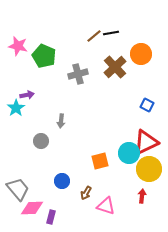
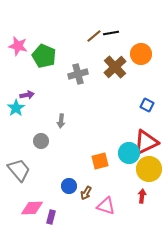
blue circle: moved 7 px right, 5 px down
gray trapezoid: moved 1 px right, 19 px up
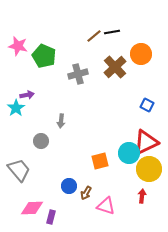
black line: moved 1 px right, 1 px up
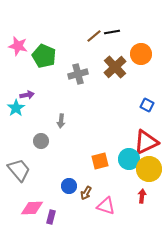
cyan circle: moved 6 px down
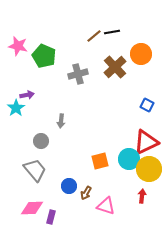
gray trapezoid: moved 16 px right
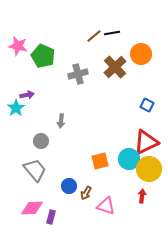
black line: moved 1 px down
green pentagon: moved 1 px left
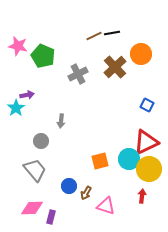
brown line: rotated 14 degrees clockwise
gray cross: rotated 12 degrees counterclockwise
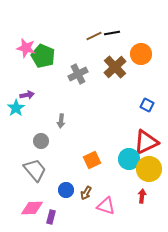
pink star: moved 8 px right, 2 px down
orange square: moved 8 px left, 1 px up; rotated 12 degrees counterclockwise
blue circle: moved 3 px left, 4 px down
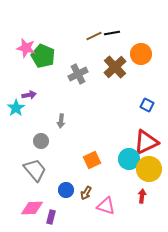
purple arrow: moved 2 px right
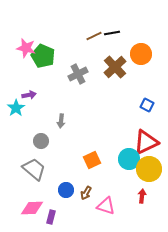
gray trapezoid: moved 1 px left, 1 px up; rotated 10 degrees counterclockwise
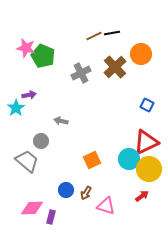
gray cross: moved 3 px right, 1 px up
gray arrow: rotated 96 degrees clockwise
gray trapezoid: moved 7 px left, 8 px up
red arrow: rotated 48 degrees clockwise
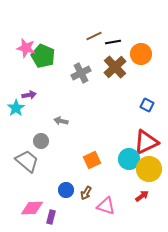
black line: moved 1 px right, 9 px down
